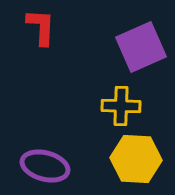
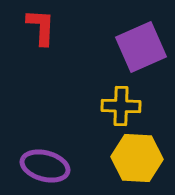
yellow hexagon: moved 1 px right, 1 px up
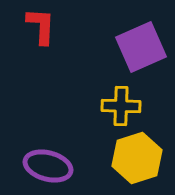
red L-shape: moved 1 px up
yellow hexagon: rotated 21 degrees counterclockwise
purple ellipse: moved 3 px right
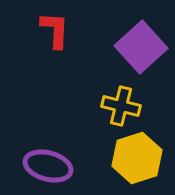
red L-shape: moved 14 px right, 4 px down
purple square: rotated 18 degrees counterclockwise
yellow cross: rotated 12 degrees clockwise
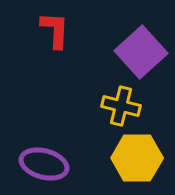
purple square: moved 5 px down
yellow hexagon: rotated 18 degrees clockwise
purple ellipse: moved 4 px left, 2 px up
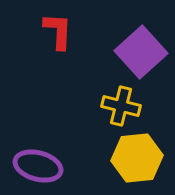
red L-shape: moved 3 px right, 1 px down
yellow hexagon: rotated 6 degrees counterclockwise
purple ellipse: moved 6 px left, 2 px down
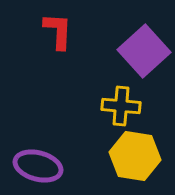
purple square: moved 3 px right, 1 px up
yellow cross: rotated 9 degrees counterclockwise
yellow hexagon: moved 2 px left, 2 px up; rotated 15 degrees clockwise
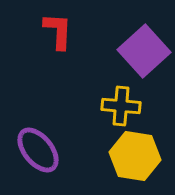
purple ellipse: moved 16 px up; rotated 36 degrees clockwise
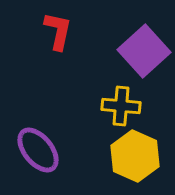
red L-shape: rotated 9 degrees clockwise
yellow hexagon: rotated 15 degrees clockwise
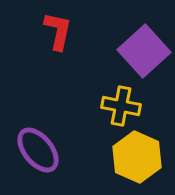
yellow cross: rotated 6 degrees clockwise
yellow hexagon: moved 2 px right, 1 px down
